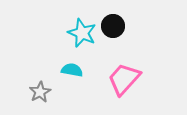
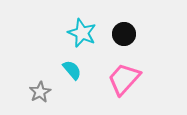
black circle: moved 11 px right, 8 px down
cyan semicircle: rotated 40 degrees clockwise
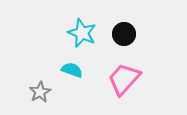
cyan semicircle: rotated 30 degrees counterclockwise
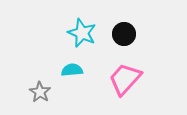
cyan semicircle: rotated 25 degrees counterclockwise
pink trapezoid: moved 1 px right
gray star: rotated 10 degrees counterclockwise
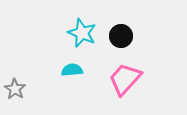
black circle: moved 3 px left, 2 px down
gray star: moved 25 px left, 3 px up
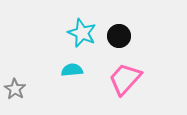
black circle: moved 2 px left
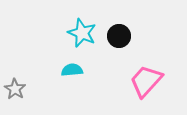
pink trapezoid: moved 21 px right, 2 px down
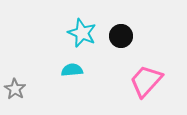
black circle: moved 2 px right
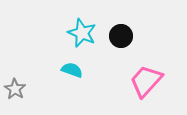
cyan semicircle: rotated 25 degrees clockwise
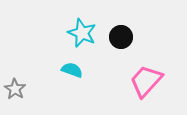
black circle: moved 1 px down
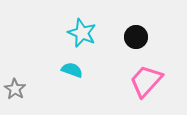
black circle: moved 15 px right
